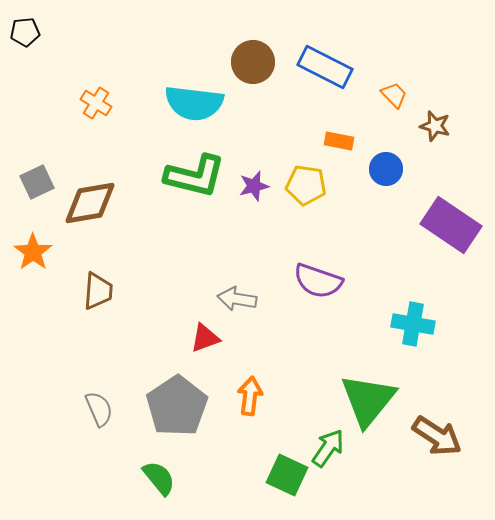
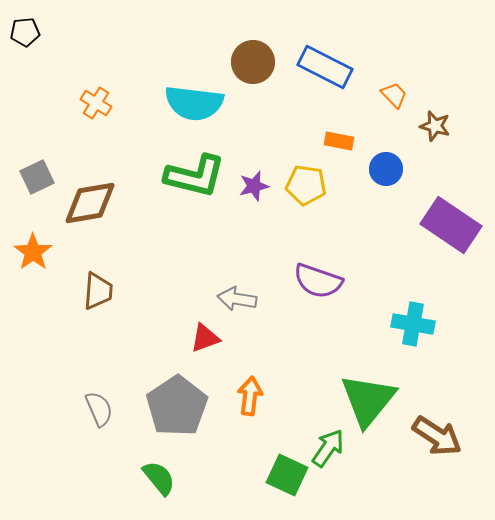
gray square: moved 5 px up
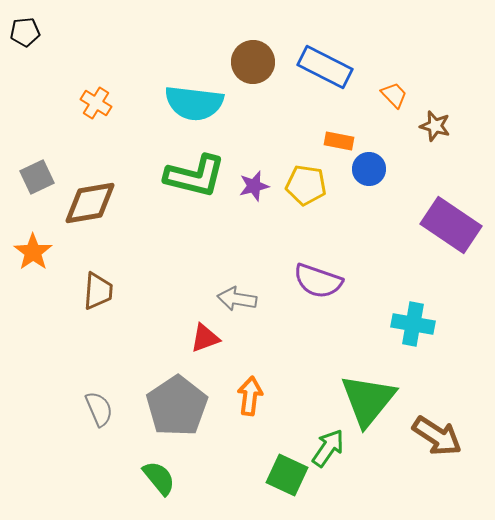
blue circle: moved 17 px left
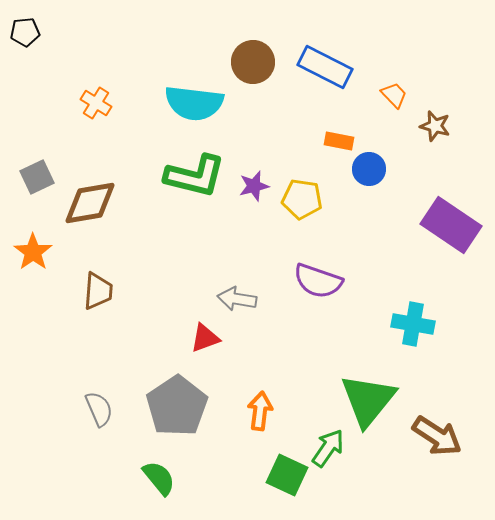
yellow pentagon: moved 4 px left, 14 px down
orange arrow: moved 10 px right, 15 px down
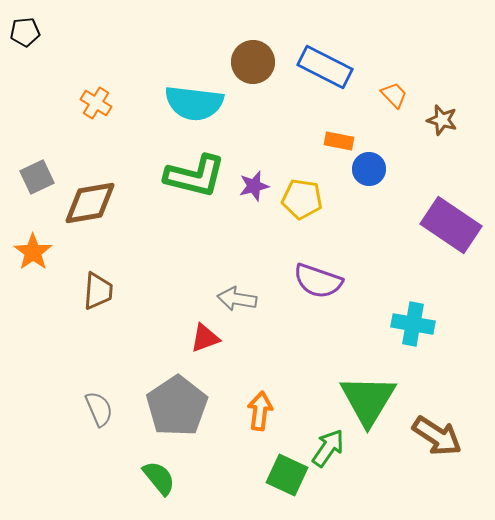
brown star: moved 7 px right, 6 px up
green triangle: rotated 8 degrees counterclockwise
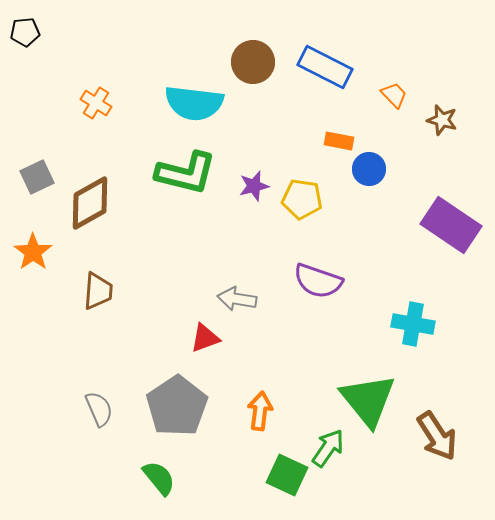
green L-shape: moved 9 px left, 3 px up
brown diamond: rotated 20 degrees counterclockwise
green triangle: rotated 10 degrees counterclockwise
brown arrow: rotated 24 degrees clockwise
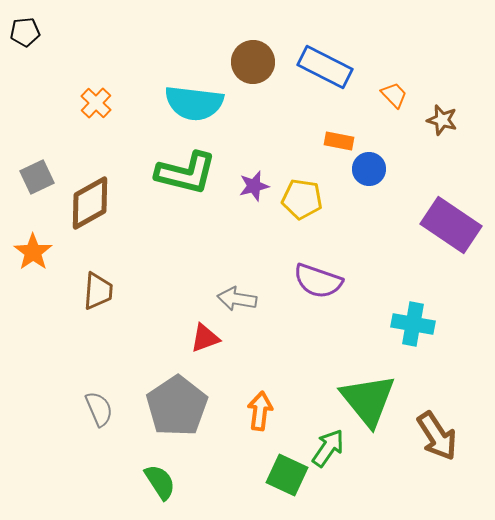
orange cross: rotated 12 degrees clockwise
green semicircle: moved 1 px right, 4 px down; rotated 6 degrees clockwise
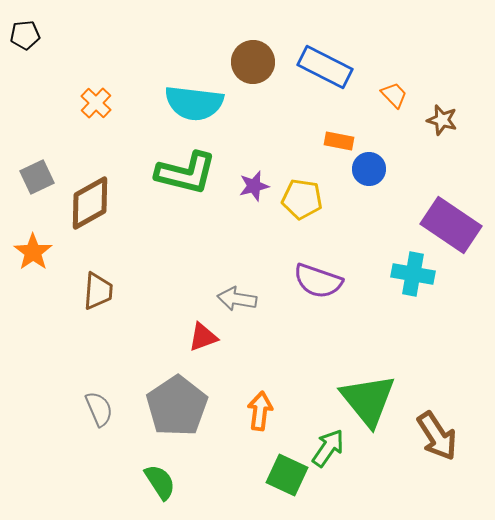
black pentagon: moved 3 px down
cyan cross: moved 50 px up
red triangle: moved 2 px left, 1 px up
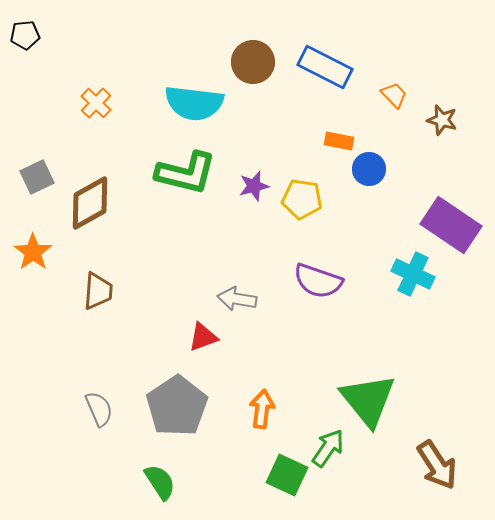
cyan cross: rotated 15 degrees clockwise
orange arrow: moved 2 px right, 2 px up
brown arrow: moved 29 px down
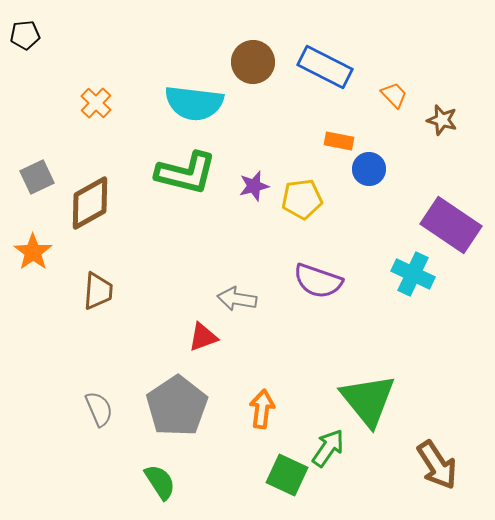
yellow pentagon: rotated 15 degrees counterclockwise
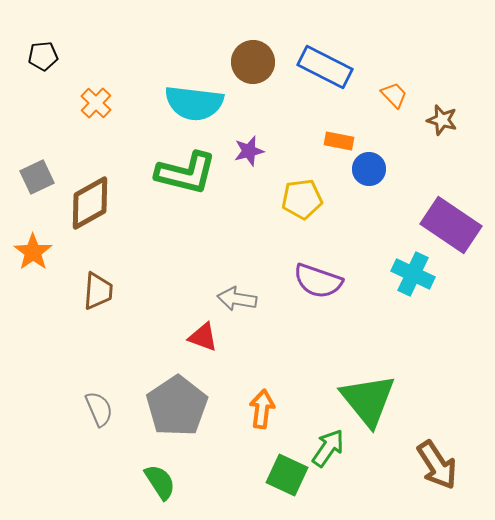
black pentagon: moved 18 px right, 21 px down
purple star: moved 5 px left, 35 px up
red triangle: rotated 40 degrees clockwise
